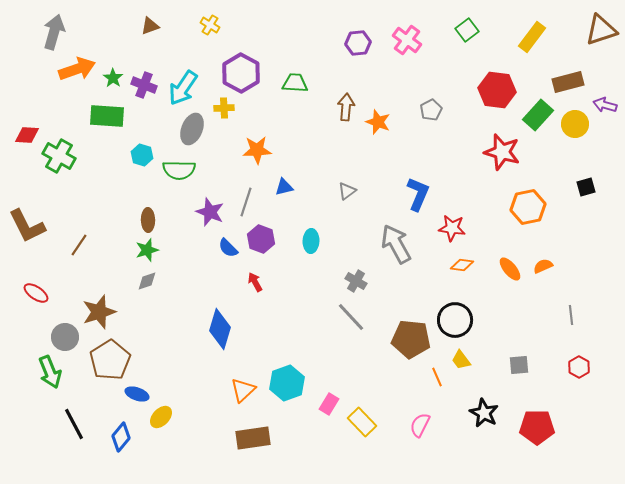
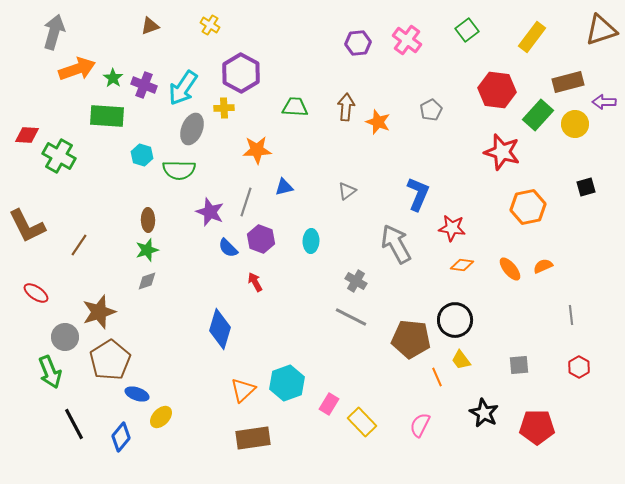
green trapezoid at (295, 83): moved 24 px down
purple arrow at (605, 105): moved 1 px left, 3 px up; rotated 15 degrees counterclockwise
gray line at (351, 317): rotated 20 degrees counterclockwise
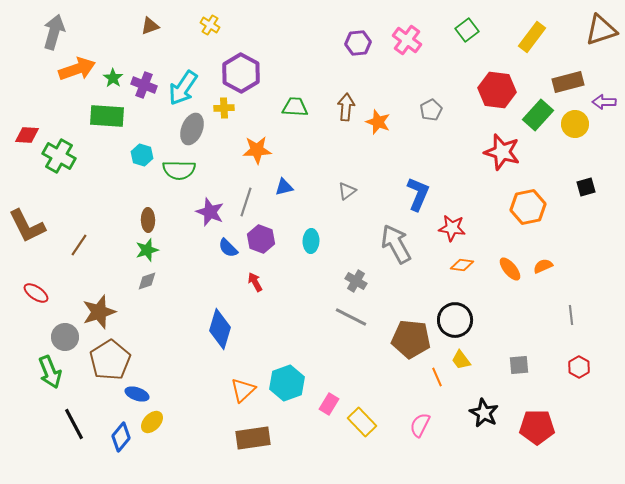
yellow ellipse at (161, 417): moved 9 px left, 5 px down
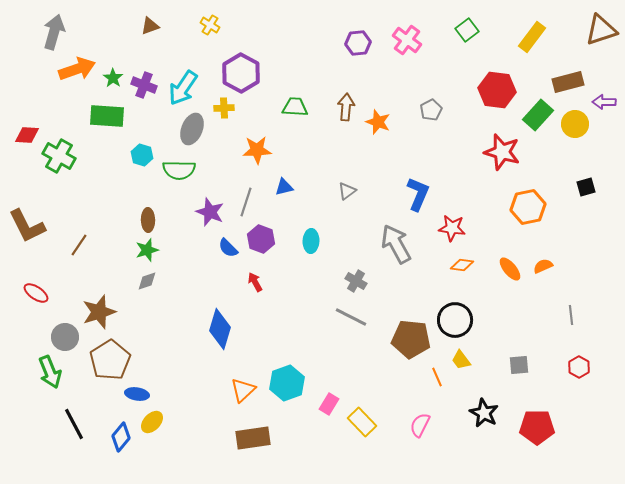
blue ellipse at (137, 394): rotated 10 degrees counterclockwise
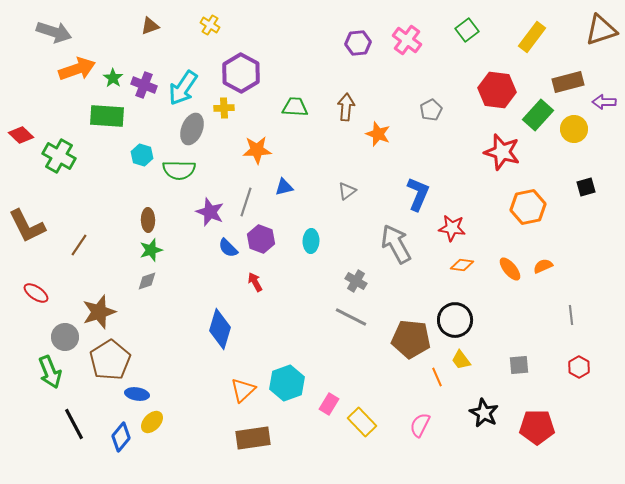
gray arrow at (54, 32): rotated 92 degrees clockwise
orange star at (378, 122): moved 12 px down
yellow circle at (575, 124): moved 1 px left, 5 px down
red diamond at (27, 135): moved 6 px left; rotated 40 degrees clockwise
green star at (147, 250): moved 4 px right
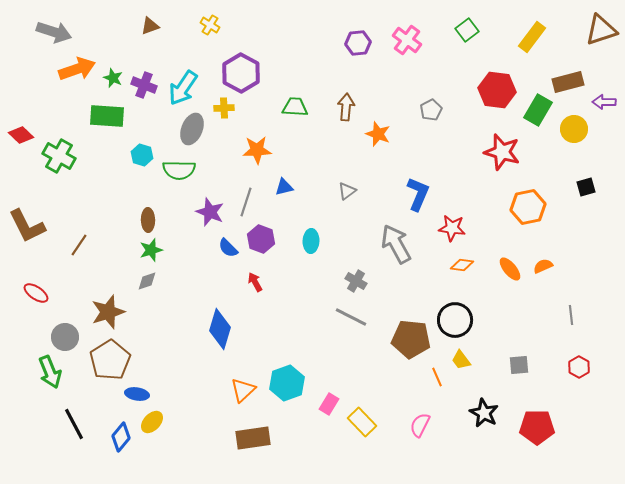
green star at (113, 78): rotated 12 degrees counterclockwise
green rectangle at (538, 115): moved 5 px up; rotated 12 degrees counterclockwise
brown star at (99, 312): moved 9 px right
